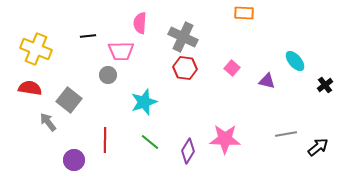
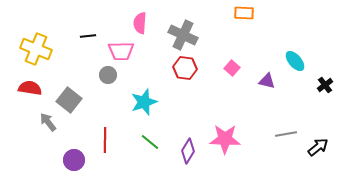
gray cross: moved 2 px up
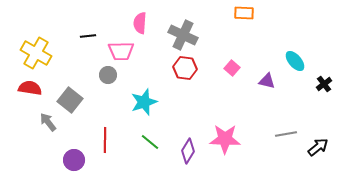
yellow cross: moved 4 px down; rotated 8 degrees clockwise
black cross: moved 1 px left, 1 px up
gray square: moved 1 px right
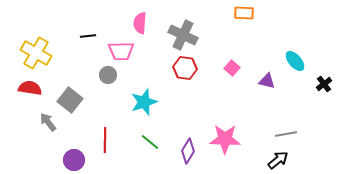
black arrow: moved 40 px left, 13 px down
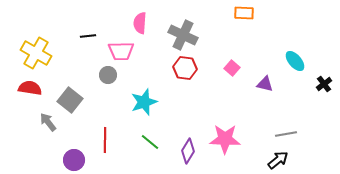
purple triangle: moved 2 px left, 3 px down
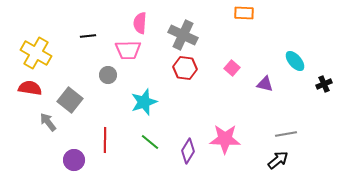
pink trapezoid: moved 7 px right, 1 px up
black cross: rotated 14 degrees clockwise
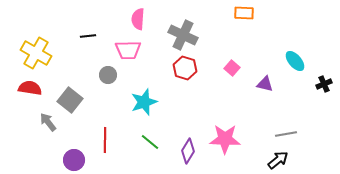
pink semicircle: moved 2 px left, 4 px up
red hexagon: rotated 10 degrees clockwise
